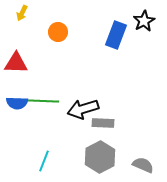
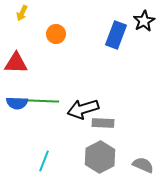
orange circle: moved 2 px left, 2 px down
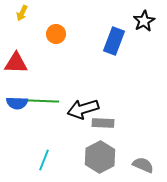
blue rectangle: moved 2 px left, 6 px down
cyan line: moved 1 px up
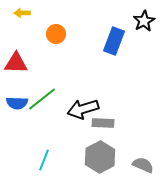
yellow arrow: rotated 63 degrees clockwise
green line: moved 1 px left, 2 px up; rotated 40 degrees counterclockwise
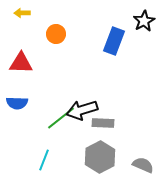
red triangle: moved 5 px right
green line: moved 19 px right, 19 px down
black arrow: moved 1 px left, 1 px down
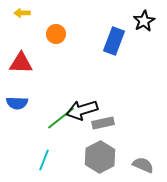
gray rectangle: rotated 15 degrees counterclockwise
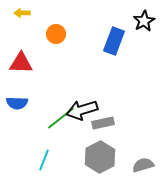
gray semicircle: rotated 40 degrees counterclockwise
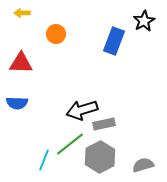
green line: moved 9 px right, 26 px down
gray rectangle: moved 1 px right, 1 px down
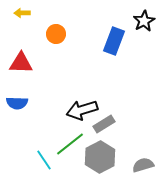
gray rectangle: rotated 20 degrees counterclockwise
cyan line: rotated 55 degrees counterclockwise
